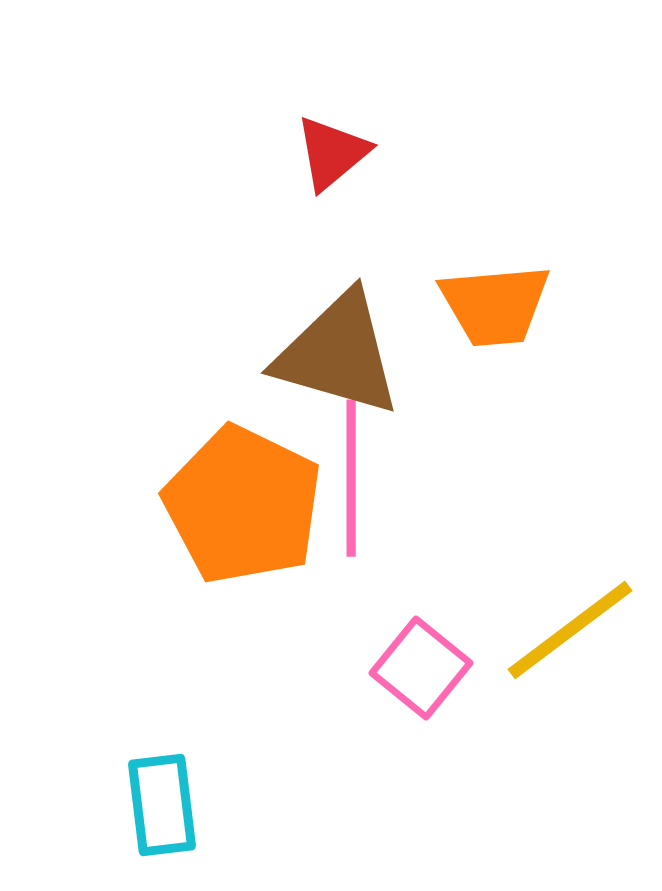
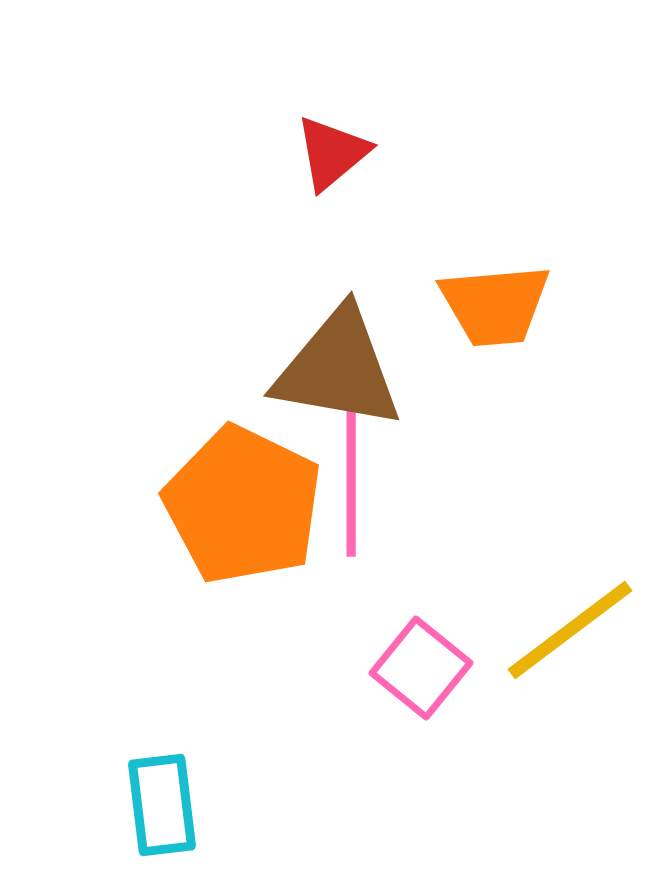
brown triangle: moved 15 px down; rotated 6 degrees counterclockwise
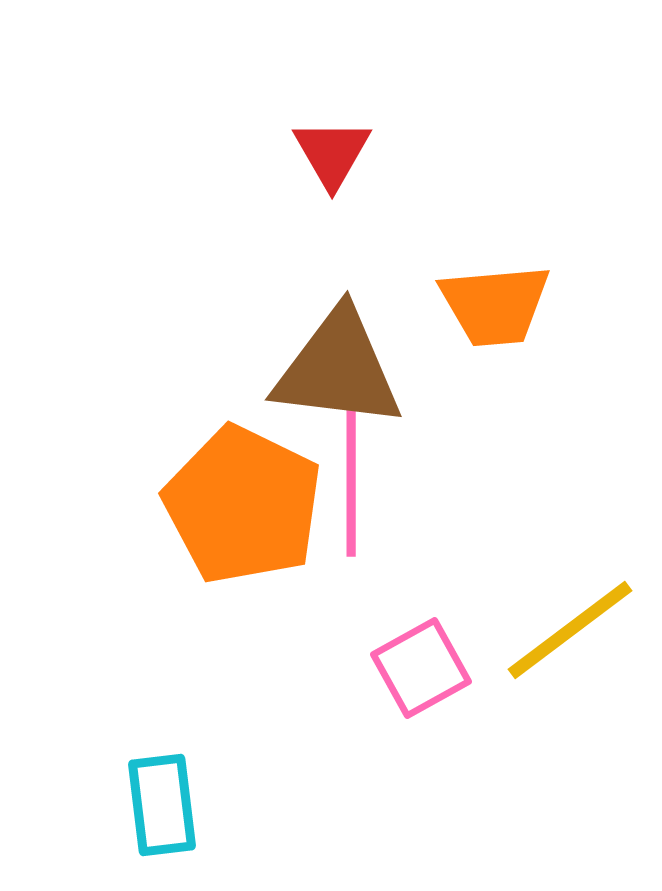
red triangle: rotated 20 degrees counterclockwise
brown triangle: rotated 3 degrees counterclockwise
pink square: rotated 22 degrees clockwise
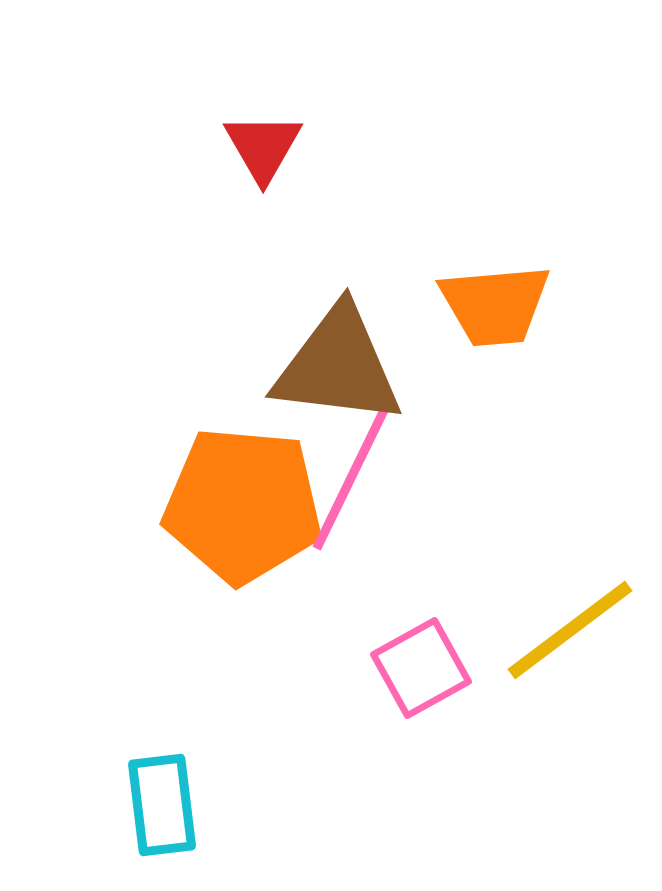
red triangle: moved 69 px left, 6 px up
brown triangle: moved 3 px up
pink line: rotated 26 degrees clockwise
orange pentagon: rotated 21 degrees counterclockwise
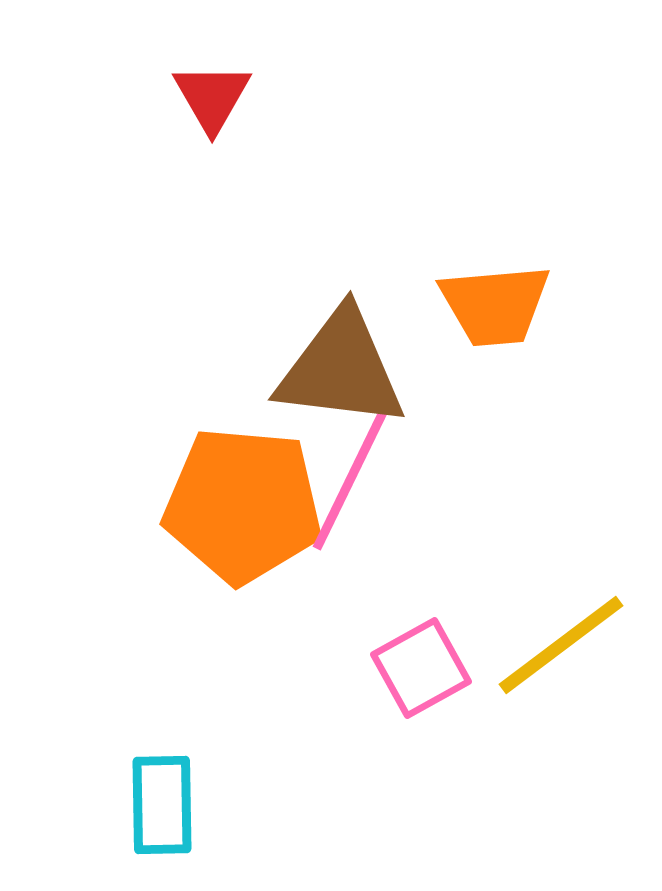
red triangle: moved 51 px left, 50 px up
brown triangle: moved 3 px right, 3 px down
yellow line: moved 9 px left, 15 px down
cyan rectangle: rotated 6 degrees clockwise
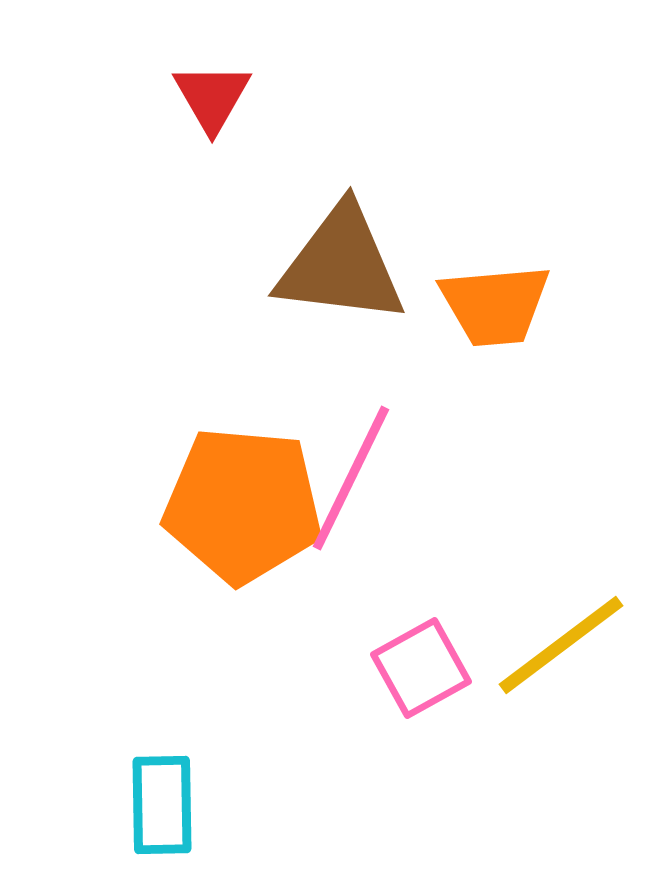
brown triangle: moved 104 px up
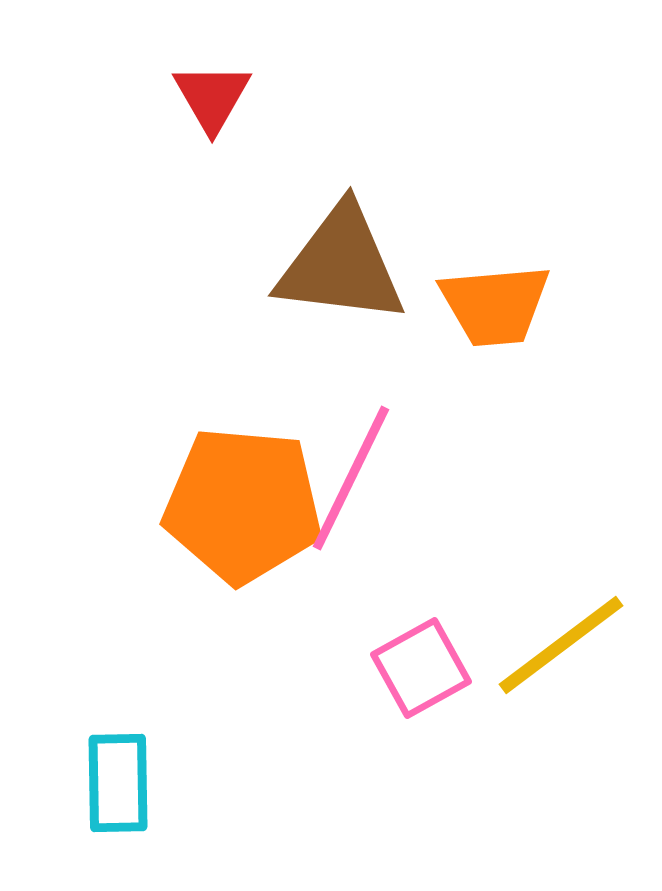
cyan rectangle: moved 44 px left, 22 px up
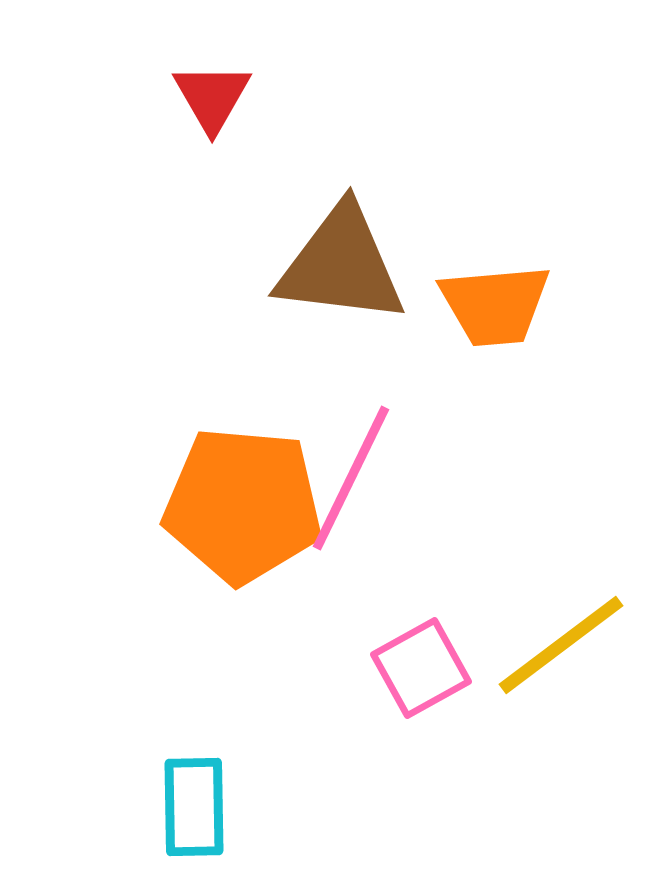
cyan rectangle: moved 76 px right, 24 px down
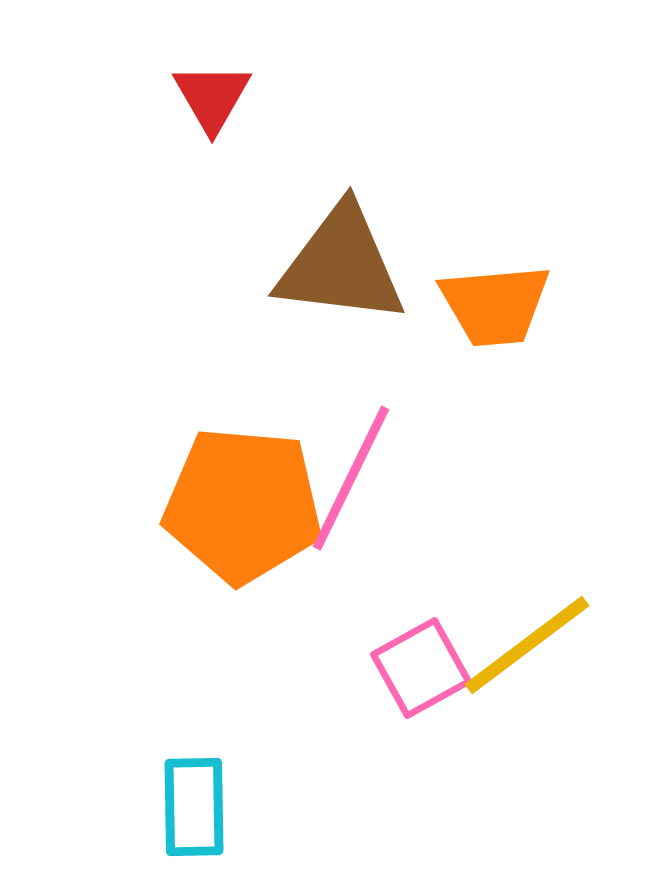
yellow line: moved 34 px left
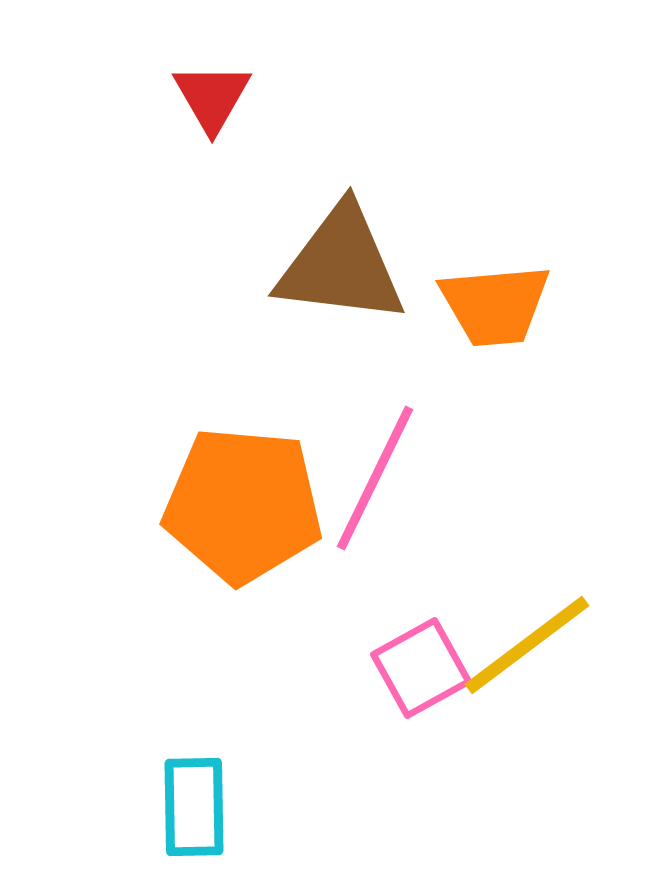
pink line: moved 24 px right
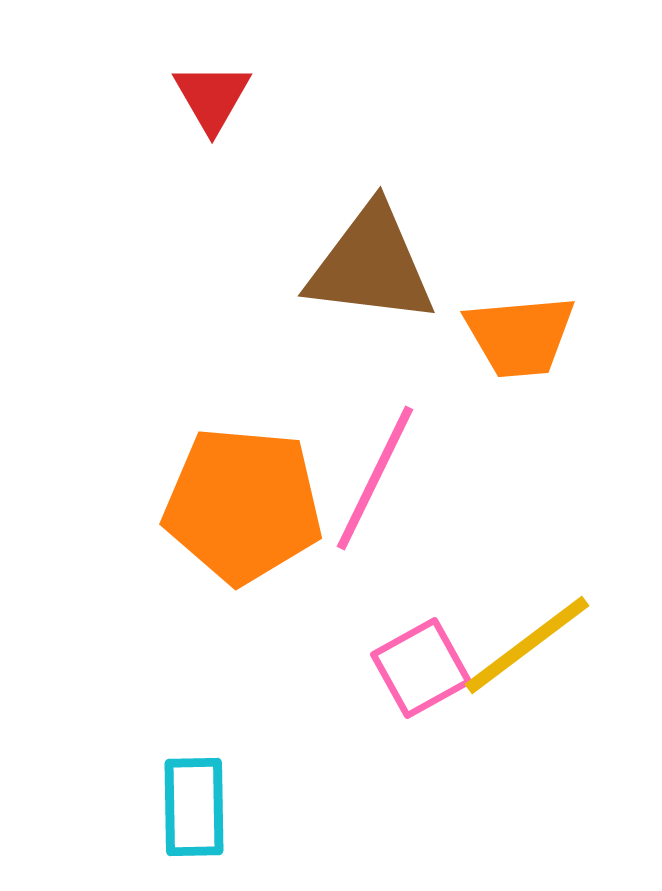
brown triangle: moved 30 px right
orange trapezoid: moved 25 px right, 31 px down
